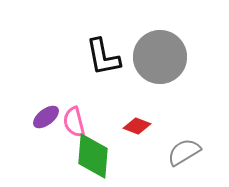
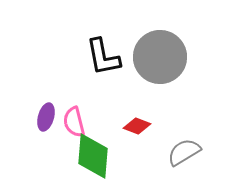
purple ellipse: rotated 36 degrees counterclockwise
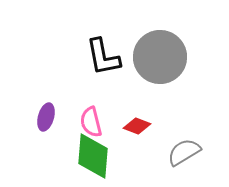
pink semicircle: moved 17 px right
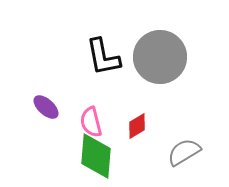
purple ellipse: moved 10 px up; rotated 64 degrees counterclockwise
red diamond: rotated 52 degrees counterclockwise
green diamond: moved 3 px right
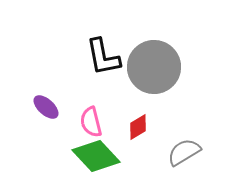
gray circle: moved 6 px left, 10 px down
red diamond: moved 1 px right, 1 px down
green diamond: rotated 48 degrees counterclockwise
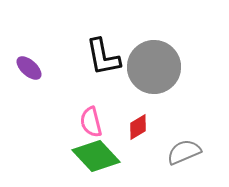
purple ellipse: moved 17 px left, 39 px up
gray semicircle: rotated 8 degrees clockwise
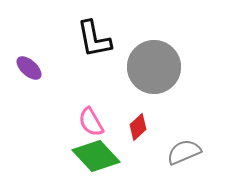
black L-shape: moved 9 px left, 18 px up
pink semicircle: rotated 16 degrees counterclockwise
red diamond: rotated 12 degrees counterclockwise
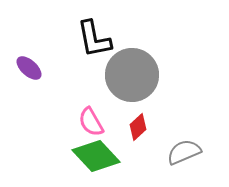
gray circle: moved 22 px left, 8 px down
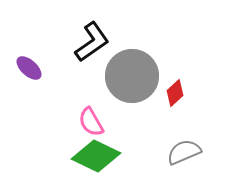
black L-shape: moved 2 px left, 3 px down; rotated 114 degrees counterclockwise
gray circle: moved 1 px down
red diamond: moved 37 px right, 34 px up
green diamond: rotated 21 degrees counterclockwise
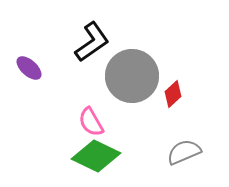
red diamond: moved 2 px left, 1 px down
